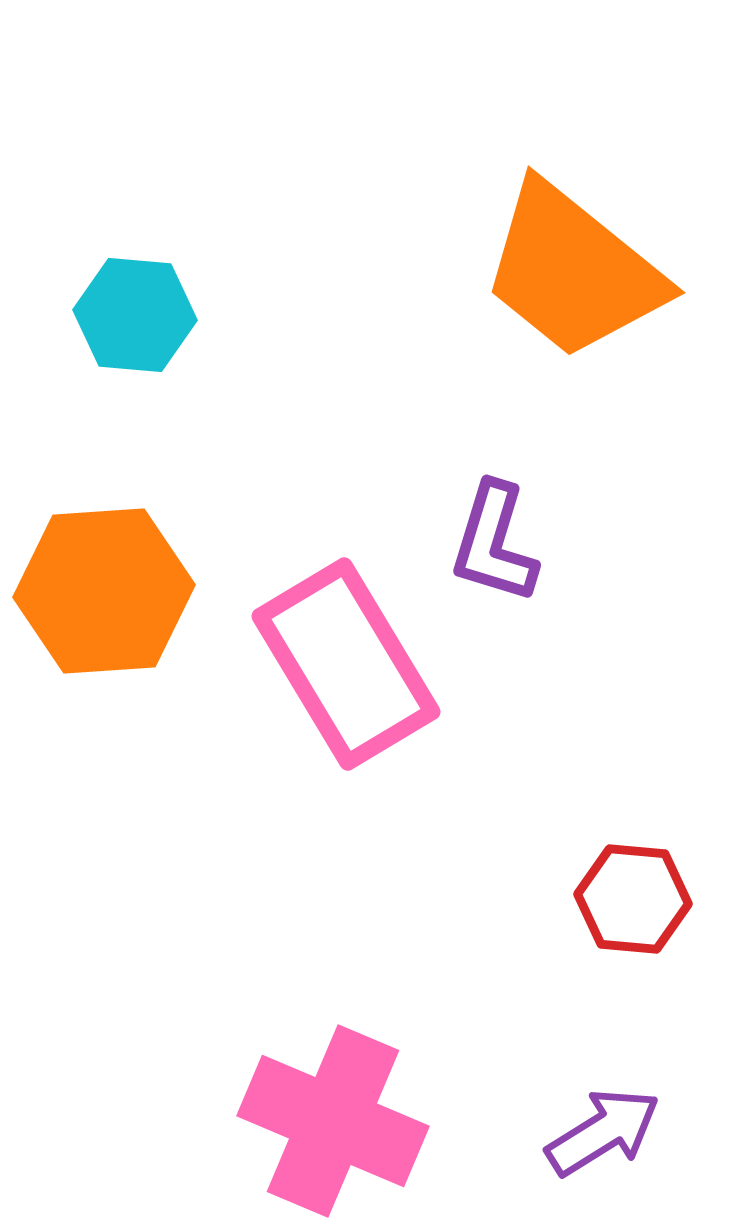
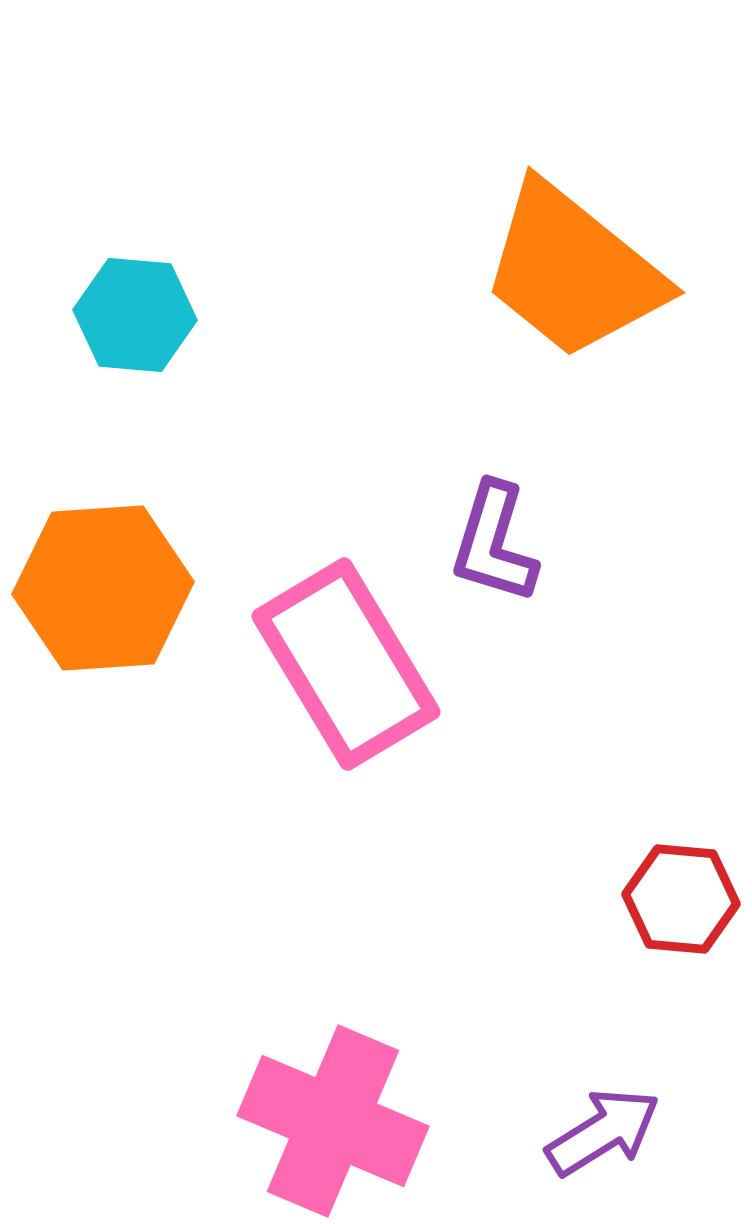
orange hexagon: moved 1 px left, 3 px up
red hexagon: moved 48 px right
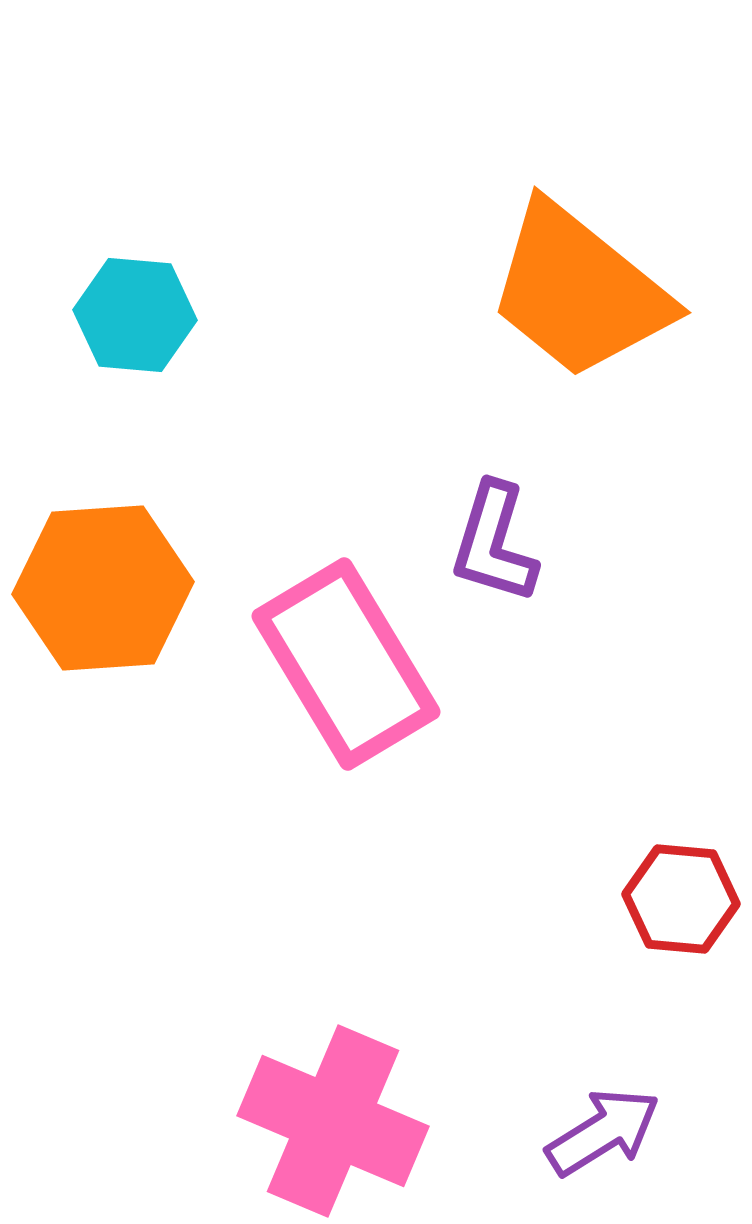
orange trapezoid: moved 6 px right, 20 px down
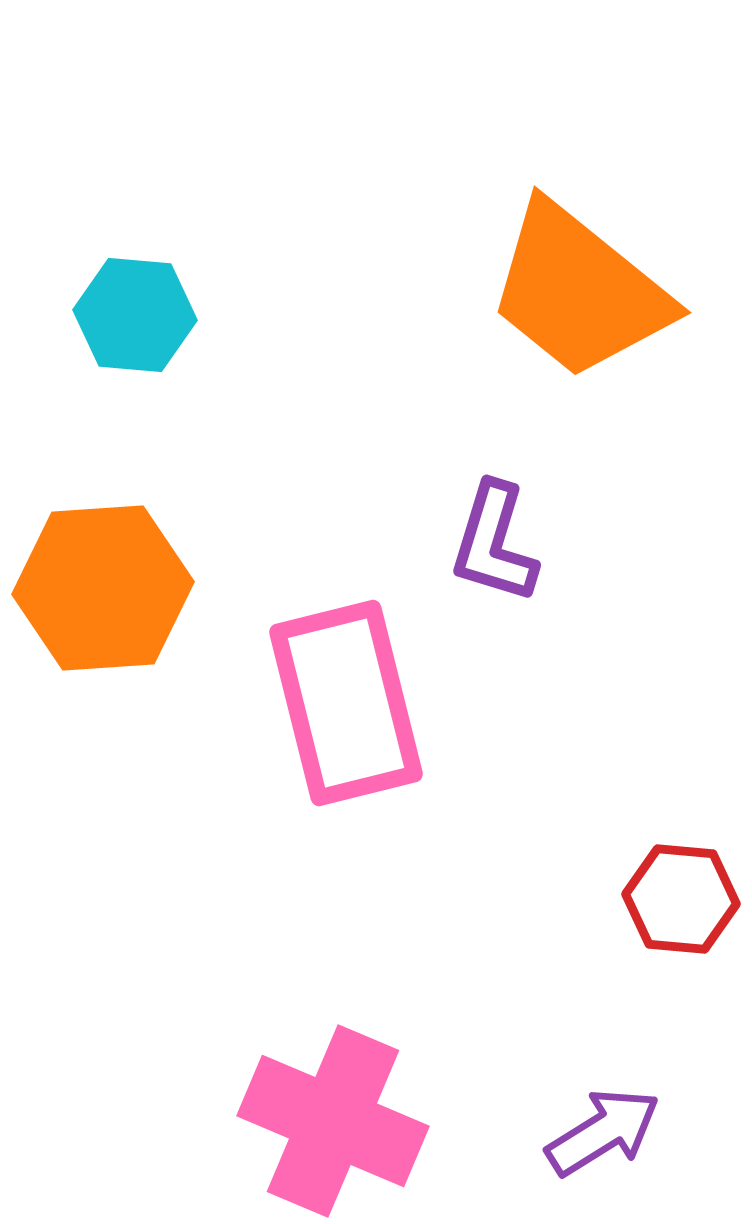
pink rectangle: moved 39 px down; rotated 17 degrees clockwise
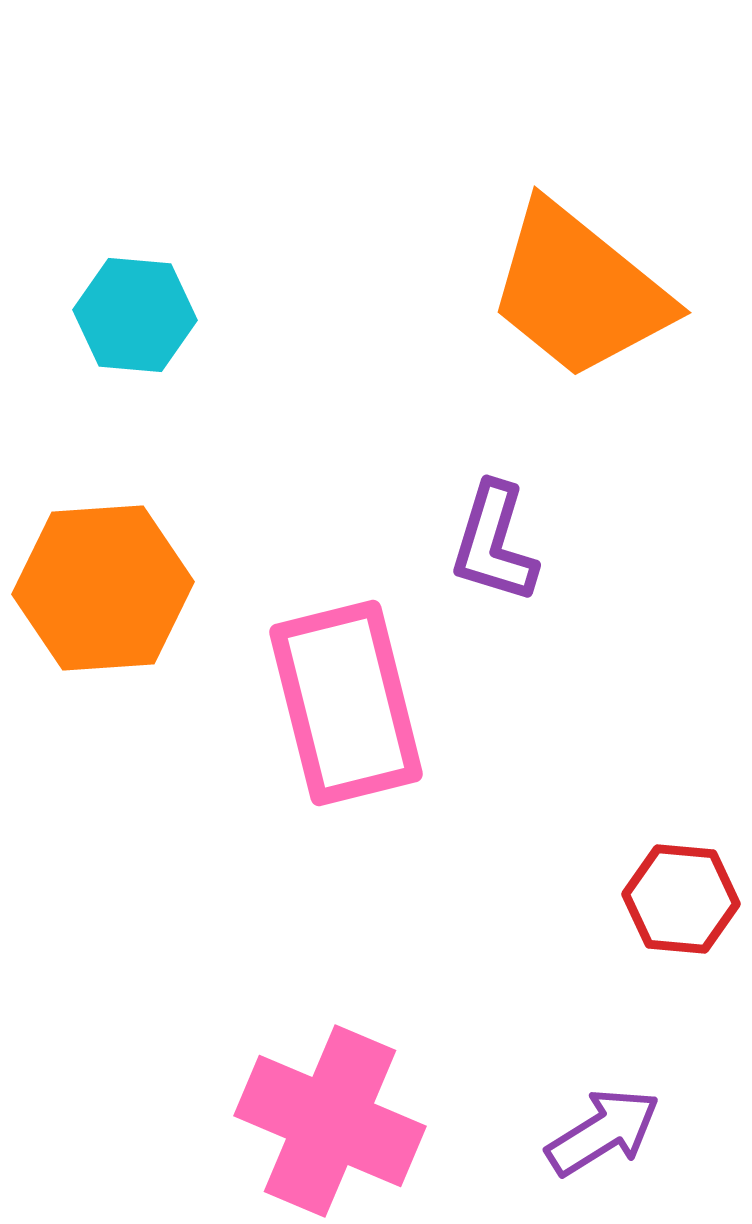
pink cross: moved 3 px left
